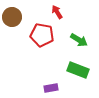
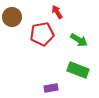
red pentagon: moved 1 px up; rotated 20 degrees counterclockwise
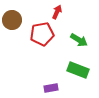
red arrow: rotated 56 degrees clockwise
brown circle: moved 3 px down
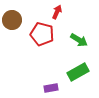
red pentagon: rotated 25 degrees clockwise
green rectangle: moved 2 px down; rotated 50 degrees counterclockwise
